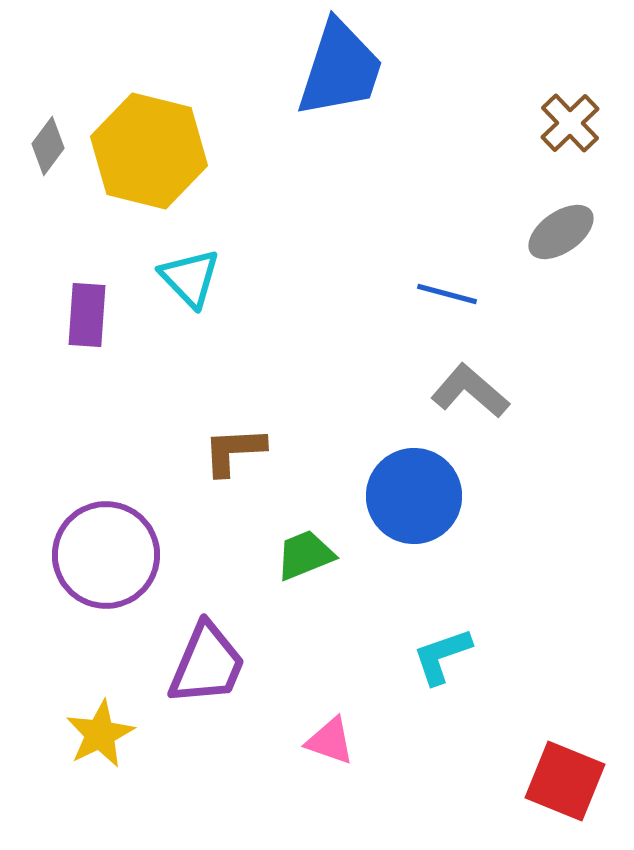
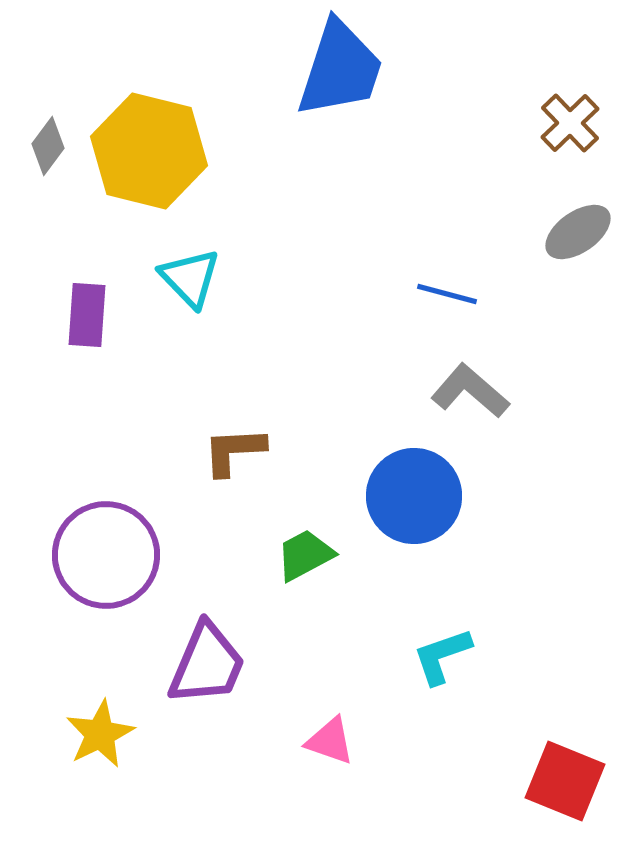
gray ellipse: moved 17 px right
green trapezoid: rotated 6 degrees counterclockwise
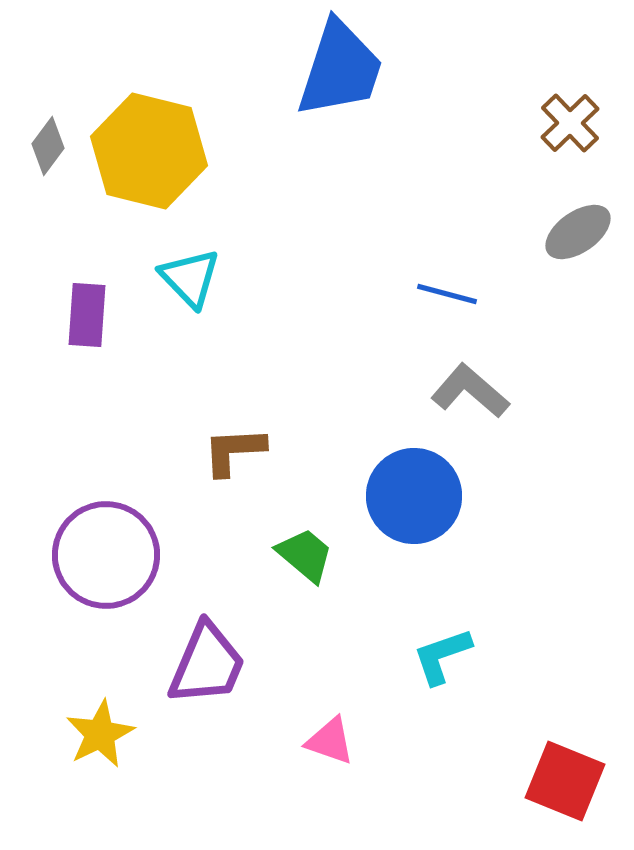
green trapezoid: rotated 68 degrees clockwise
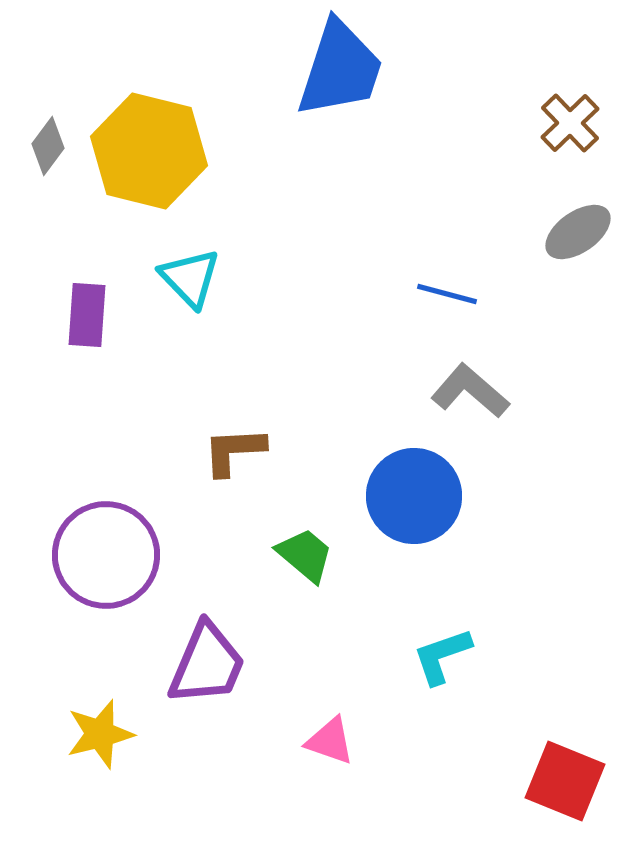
yellow star: rotated 12 degrees clockwise
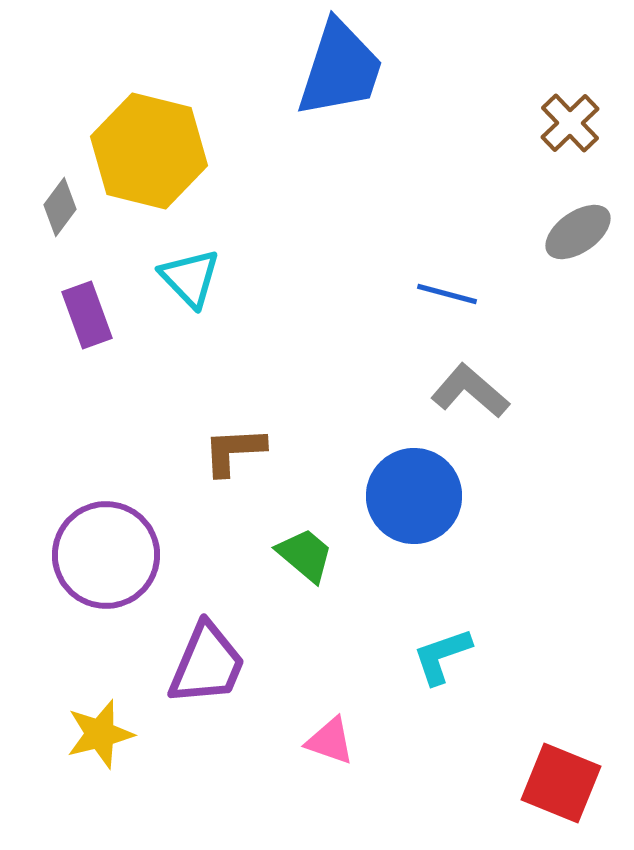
gray diamond: moved 12 px right, 61 px down
purple rectangle: rotated 24 degrees counterclockwise
red square: moved 4 px left, 2 px down
